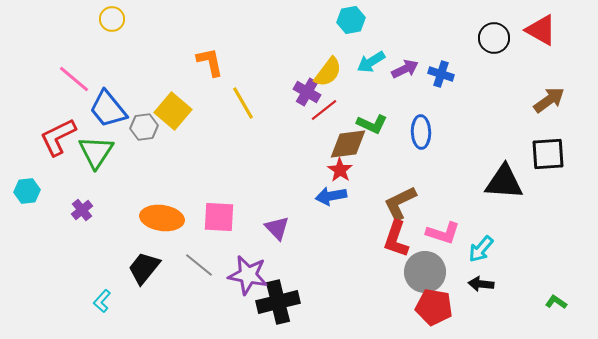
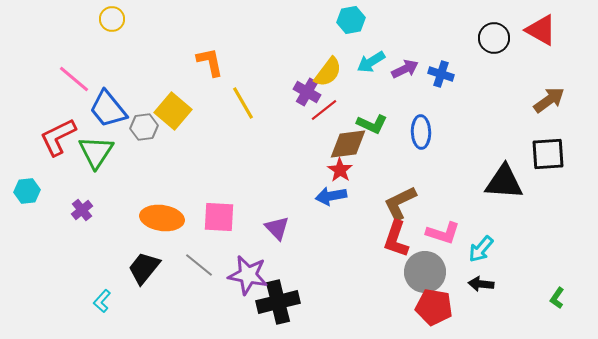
green L-shape at (556, 302): moved 1 px right, 4 px up; rotated 90 degrees counterclockwise
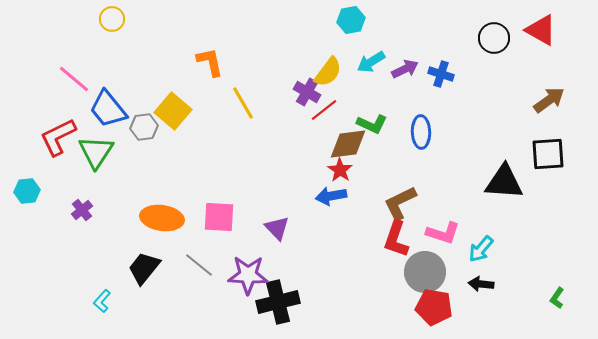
purple star at (248, 275): rotated 9 degrees counterclockwise
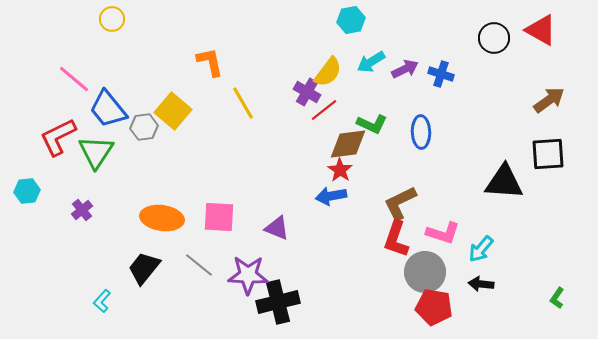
purple triangle at (277, 228): rotated 24 degrees counterclockwise
